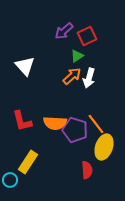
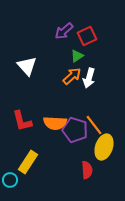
white triangle: moved 2 px right
orange line: moved 2 px left, 1 px down
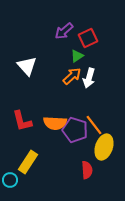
red square: moved 1 px right, 2 px down
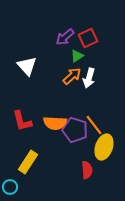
purple arrow: moved 1 px right, 6 px down
cyan circle: moved 7 px down
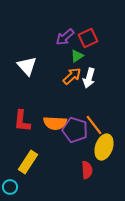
red L-shape: rotated 20 degrees clockwise
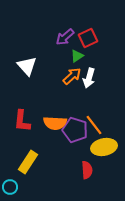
yellow ellipse: rotated 60 degrees clockwise
